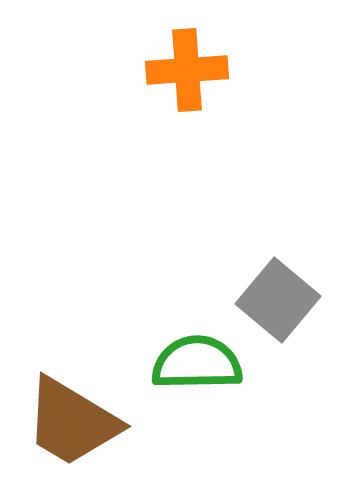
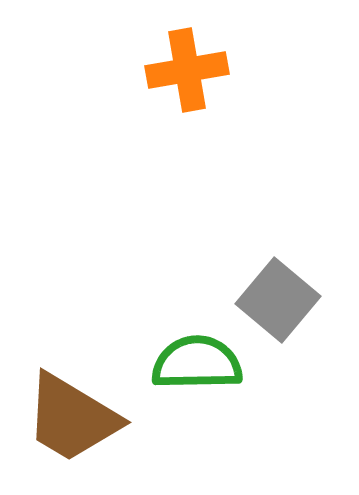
orange cross: rotated 6 degrees counterclockwise
brown trapezoid: moved 4 px up
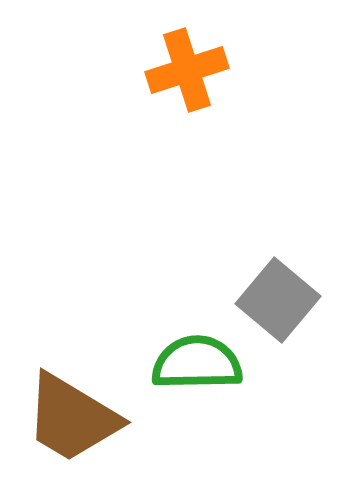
orange cross: rotated 8 degrees counterclockwise
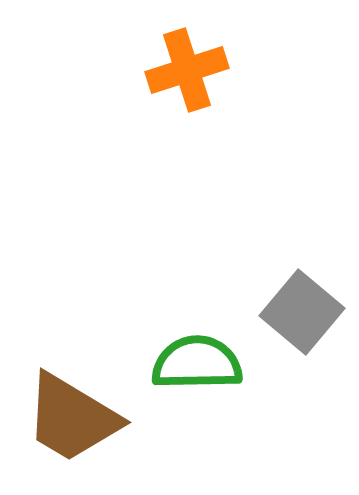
gray square: moved 24 px right, 12 px down
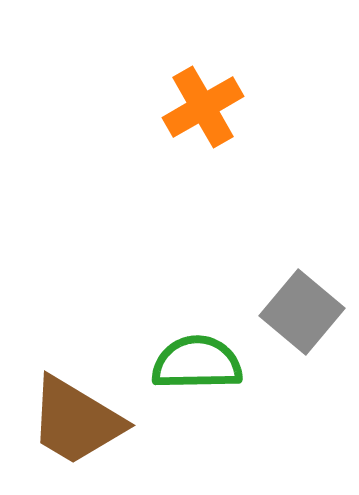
orange cross: moved 16 px right, 37 px down; rotated 12 degrees counterclockwise
brown trapezoid: moved 4 px right, 3 px down
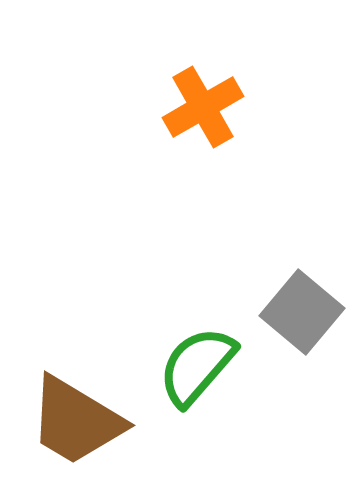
green semicircle: moved 3 px down; rotated 48 degrees counterclockwise
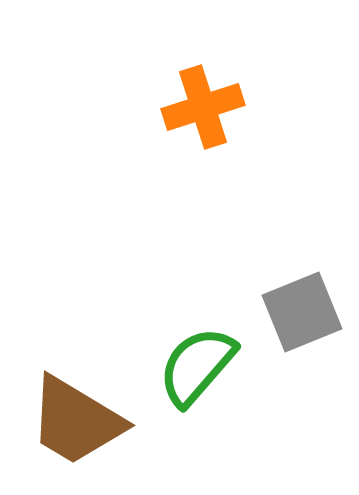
orange cross: rotated 12 degrees clockwise
gray square: rotated 28 degrees clockwise
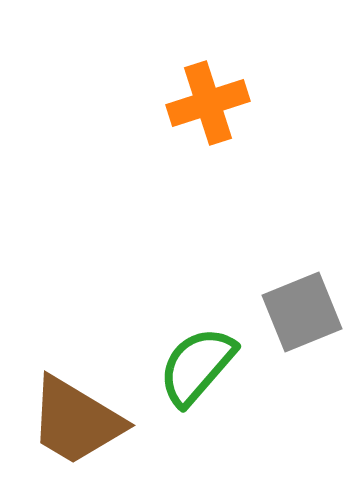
orange cross: moved 5 px right, 4 px up
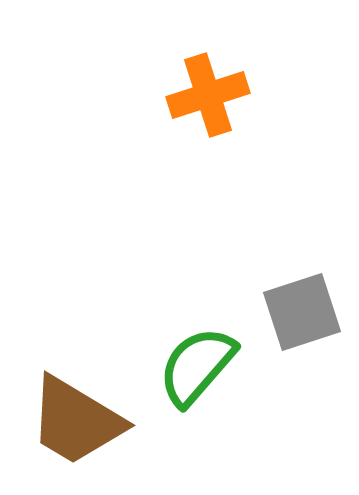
orange cross: moved 8 px up
gray square: rotated 4 degrees clockwise
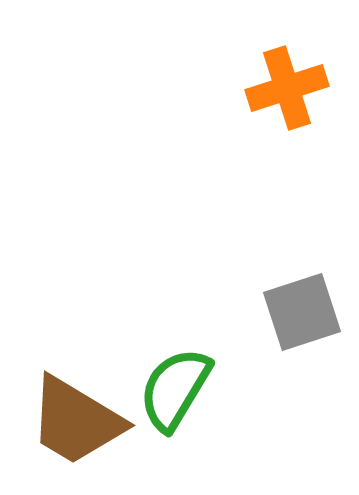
orange cross: moved 79 px right, 7 px up
green semicircle: moved 22 px left, 23 px down; rotated 10 degrees counterclockwise
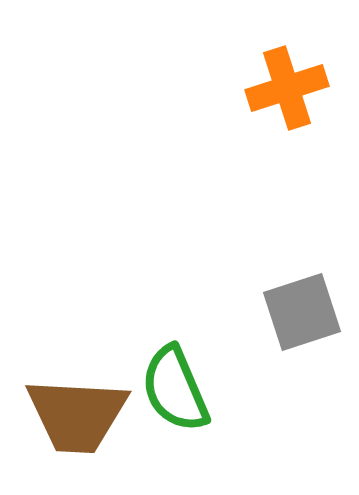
green semicircle: rotated 54 degrees counterclockwise
brown trapezoid: moved 1 px right, 6 px up; rotated 28 degrees counterclockwise
